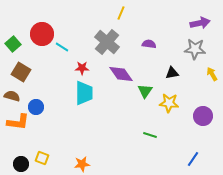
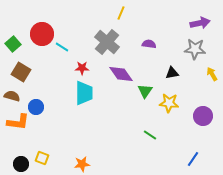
green line: rotated 16 degrees clockwise
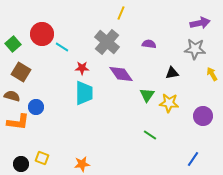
green triangle: moved 2 px right, 4 px down
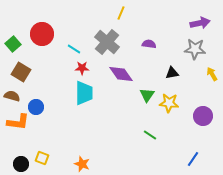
cyan line: moved 12 px right, 2 px down
orange star: rotated 28 degrees clockwise
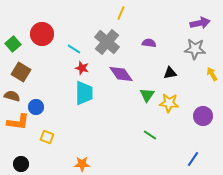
purple semicircle: moved 1 px up
red star: rotated 16 degrees clockwise
black triangle: moved 2 px left
yellow square: moved 5 px right, 21 px up
orange star: rotated 21 degrees counterclockwise
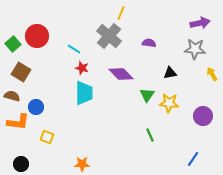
red circle: moved 5 px left, 2 px down
gray cross: moved 2 px right, 6 px up
purple diamond: rotated 10 degrees counterclockwise
green line: rotated 32 degrees clockwise
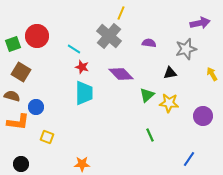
green square: rotated 21 degrees clockwise
gray star: moved 9 px left; rotated 20 degrees counterclockwise
red star: moved 1 px up
green triangle: rotated 14 degrees clockwise
blue line: moved 4 px left
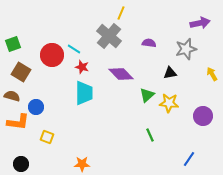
red circle: moved 15 px right, 19 px down
